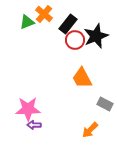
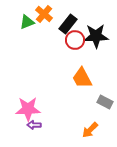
black star: rotated 20 degrees clockwise
gray rectangle: moved 2 px up
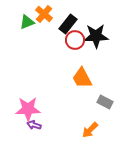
purple arrow: rotated 16 degrees clockwise
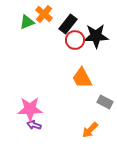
pink star: moved 2 px right
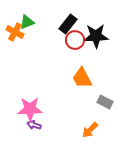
orange cross: moved 29 px left, 18 px down; rotated 12 degrees counterclockwise
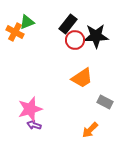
orange trapezoid: rotated 95 degrees counterclockwise
pink star: rotated 15 degrees counterclockwise
